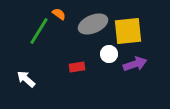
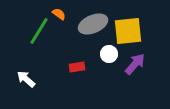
purple arrow: rotated 30 degrees counterclockwise
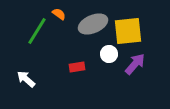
green line: moved 2 px left
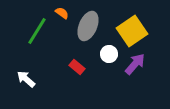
orange semicircle: moved 3 px right, 1 px up
gray ellipse: moved 5 px left, 2 px down; rotated 44 degrees counterclockwise
yellow square: moved 4 px right; rotated 28 degrees counterclockwise
red rectangle: rotated 49 degrees clockwise
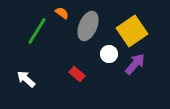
red rectangle: moved 7 px down
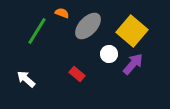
orange semicircle: rotated 16 degrees counterclockwise
gray ellipse: rotated 20 degrees clockwise
yellow square: rotated 16 degrees counterclockwise
purple arrow: moved 2 px left
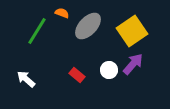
yellow square: rotated 16 degrees clockwise
white circle: moved 16 px down
red rectangle: moved 1 px down
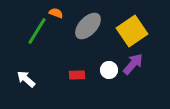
orange semicircle: moved 6 px left
red rectangle: rotated 42 degrees counterclockwise
